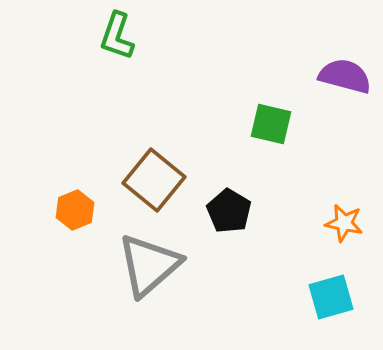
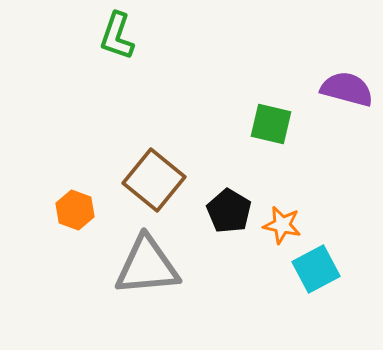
purple semicircle: moved 2 px right, 13 px down
orange hexagon: rotated 18 degrees counterclockwise
orange star: moved 62 px left, 2 px down
gray triangle: moved 2 px left, 1 px down; rotated 36 degrees clockwise
cyan square: moved 15 px left, 28 px up; rotated 12 degrees counterclockwise
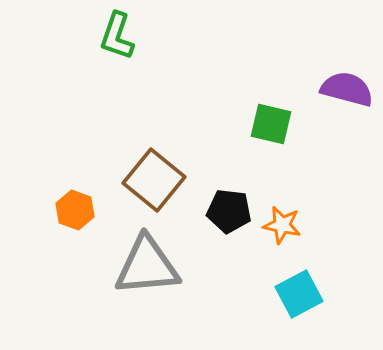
black pentagon: rotated 24 degrees counterclockwise
cyan square: moved 17 px left, 25 px down
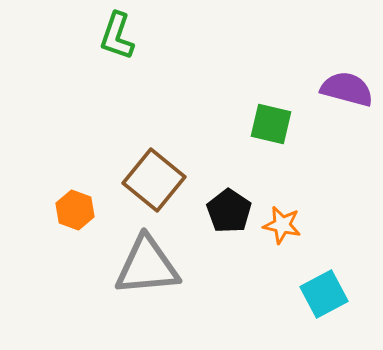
black pentagon: rotated 27 degrees clockwise
cyan square: moved 25 px right
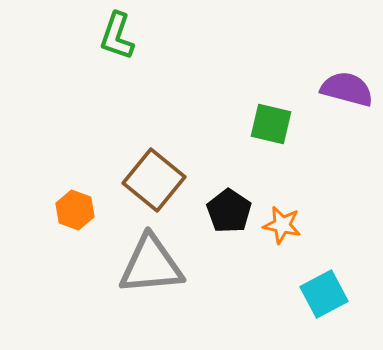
gray triangle: moved 4 px right, 1 px up
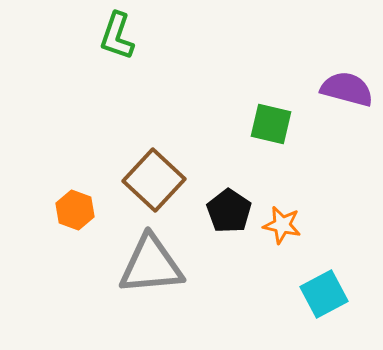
brown square: rotated 4 degrees clockwise
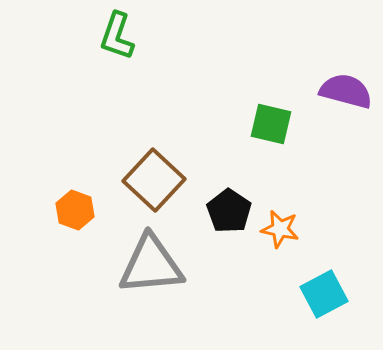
purple semicircle: moved 1 px left, 2 px down
orange star: moved 2 px left, 4 px down
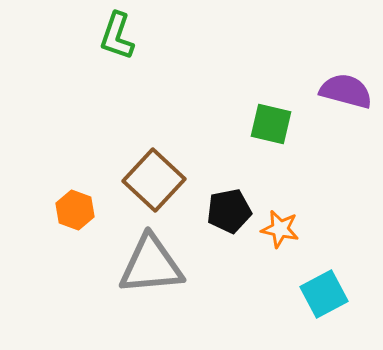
black pentagon: rotated 27 degrees clockwise
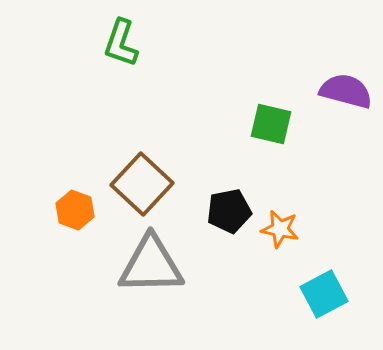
green L-shape: moved 4 px right, 7 px down
brown square: moved 12 px left, 4 px down
gray triangle: rotated 4 degrees clockwise
